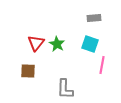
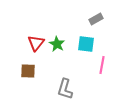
gray rectangle: moved 2 px right, 1 px down; rotated 24 degrees counterclockwise
cyan square: moved 4 px left; rotated 12 degrees counterclockwise
gray L-shape: rotated 15 degrees clockwise
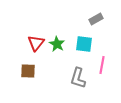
cyan square: moved 2 px left
gray L-shape: moved 13 px right, 11 px up
